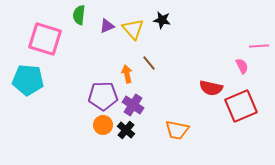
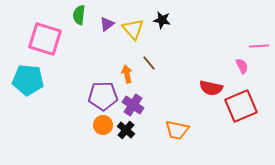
purple triangle: moved 2 px up; rotated 14 degrees counterclockwise
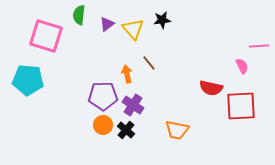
black star: rotated 18 degrees counterclockwise
pink square: moved 1 px right, 3 px up
red square: rotated 20 degrees clockwise
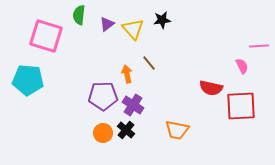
orange circle: moved 8 px down
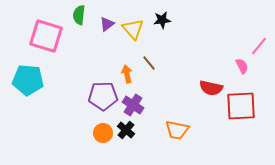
pink line: rotated 48 degrees counterclockwise
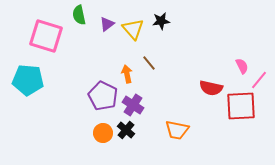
green semicircle: rotated 18 degrees counterclockwise
black star: moved 1 px left, 1 px down
pink line: moved 34 px down
purple pentagon: rotated 28 degrees clockwise
